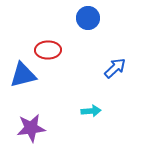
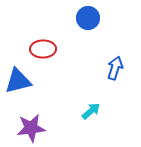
red ellipse: moved 5 px left, 1 px up
blue arrow: rotated 30 degrees counterclockwise
blue triangle: moved 5 px left, 6 px down
cyan arrow: rotated 36 degrees counterclockwise
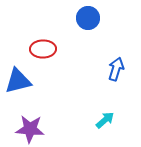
blue arrow: moved 1 px right, 1 px down
cyan arrow: moved 14 px right, 9 px down
purple star: moved 1 px left, 1 px down; rotated 12 degrees clockwise
